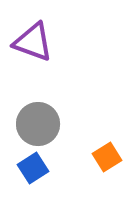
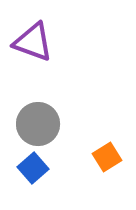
blue square: rotated 8 degrees counterclockwise
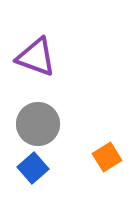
purple triangle: moved 3 px right, 15 px down
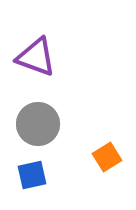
blue square: moved 1 px left, 7 px down; rotated 28 degrees clockwise
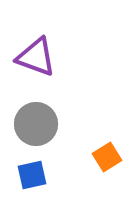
gray circle: moved 2 px left
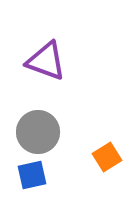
purple triangle: moved 10 px right, 4 px down
gray circle: moved 2 px right, 8 px down
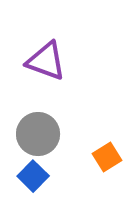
gray circle: moved 2 px down
blue square: moved 1 px right, 1 px down; rotated 32 degrees counterclockwise
